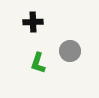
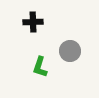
green L-shape: moved 2 px right, 4 px down
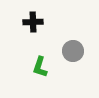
gray circle: moved 3 px right
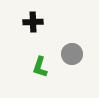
gray circle: moved 1 px left, 3 px down
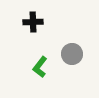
green L-shape: rotated 20 degrees clockwise
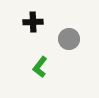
gray circle: moved 3 px left, 15 px up
